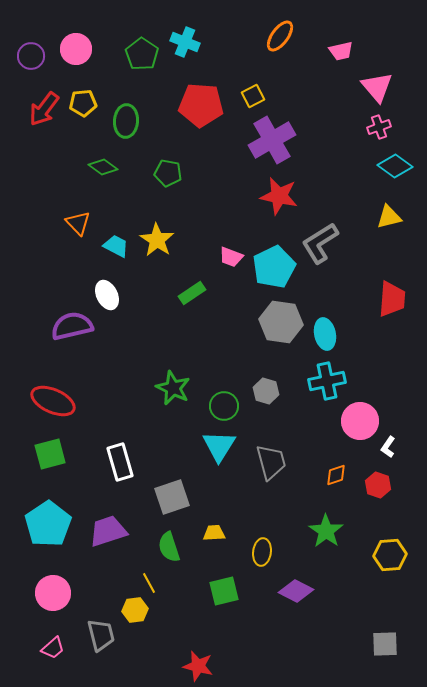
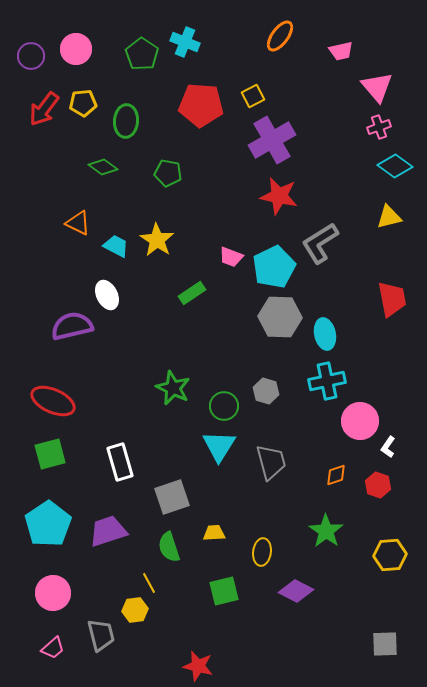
orange triangle at (78, 223): rotated 20 degrees counterclockwise
red trapezoid at (392, 299): rotated 15 degrees counterclockwise
gray hexagon at (281, 322): moved 1 px left, 5 px up; rotated 6 degrees counterclockwise
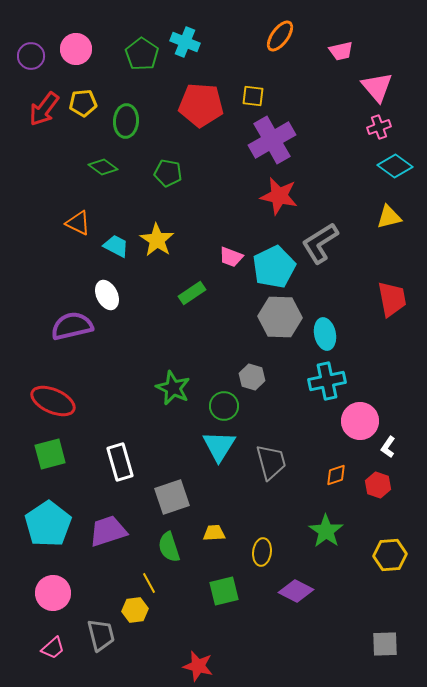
yellow square at (253, 96): rotated 35 degrees clockwise
gray hexagon at (266, 391): moved 14 px left, 14 px up
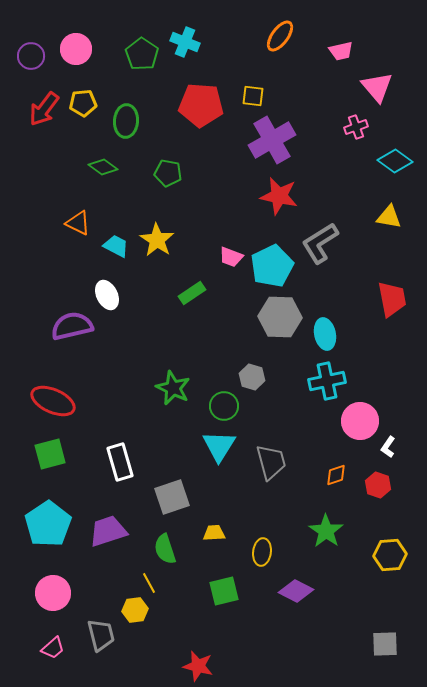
pink cross at (379, 127): moved 23 px left
cyan diamond at (395, 166): moved 5 px up
yellow triangle at (389, 217): rotated 24 degrees clockwise
cyan pentagon at (274, 267): moved 2 px left, 1 px up
green semicircle at (169, 547): moved 4 px left, 2 px down
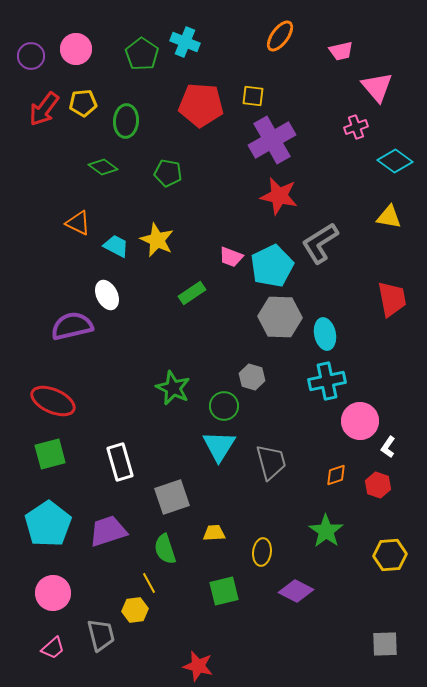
yellow star at (157, 240): rotated 8 degrees counterclockwise
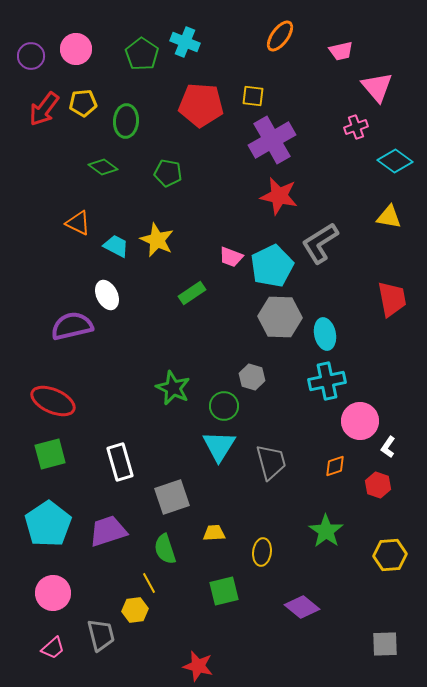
orange diamond at (336, 475): moved 1 px left, 9 px up
purple diamond at (296, 591): moved 6 px right, 16 px down; rotated 12 degrees clockwise
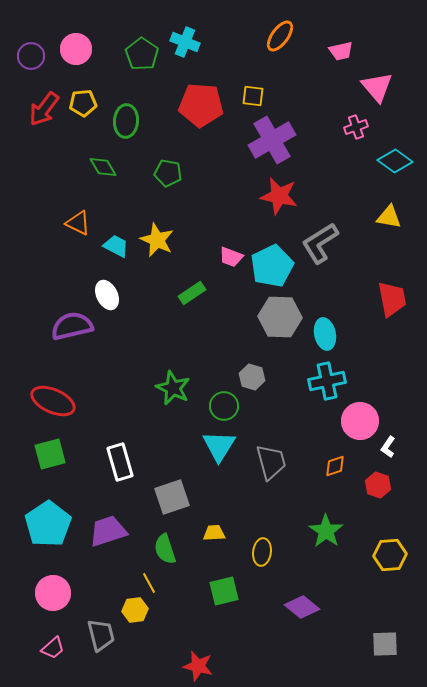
green diamond at (103, 167): rotated 24 degrees clockwise
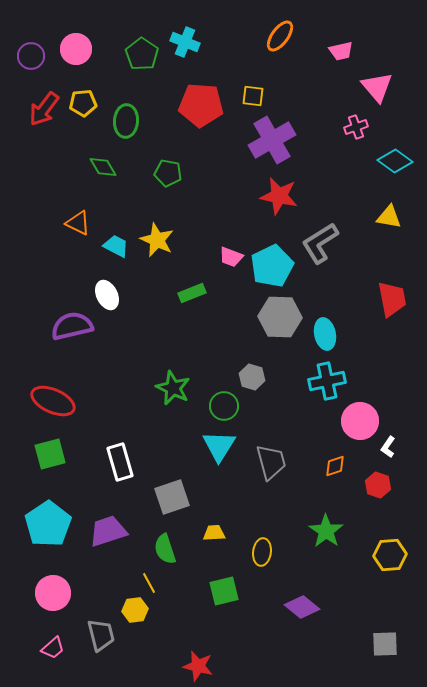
green rectangle at (192, 293): rotated 12 degrees clockwise
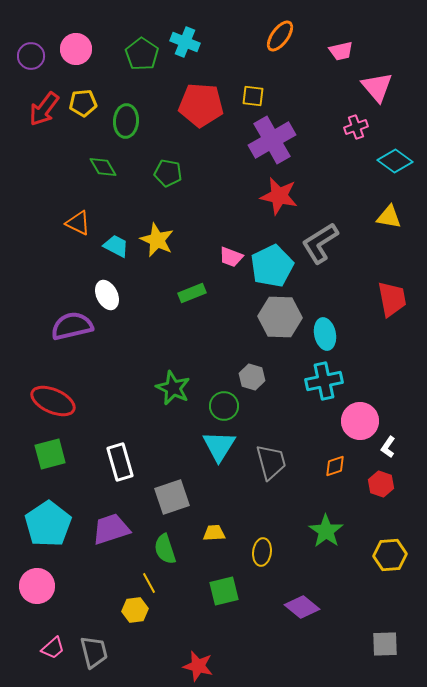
cyan cross at (327, 381): moved 3 px left
red hexagon at (378, 485): moved 3 px right, 1 px up
purple trapezoid at (108, 531): moved 3 px right, 2 px up
pink circle at (53, 593): moved 16 px left, 7 px up
gray trapezoid at (101, 635): moved 7 px left, 17 px down
